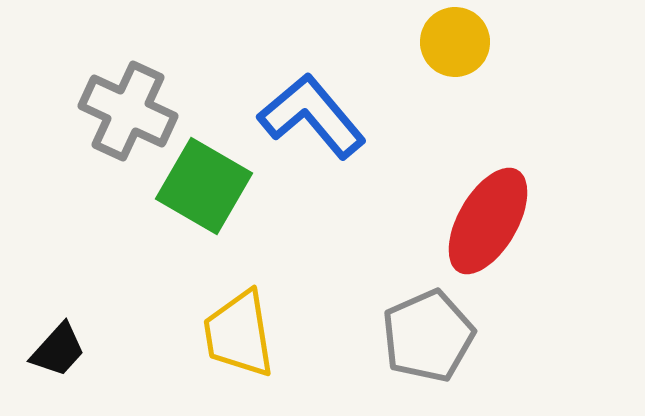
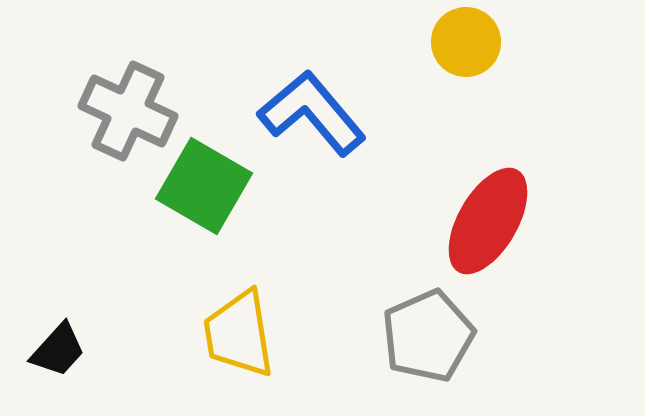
yellow circle: moved 11 px right
blue L-shape: moved 3 px up
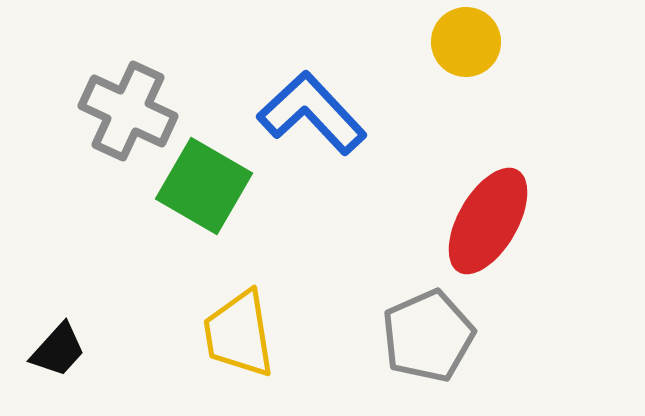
blue L-shape: rotated 3 degrees counterclockwise
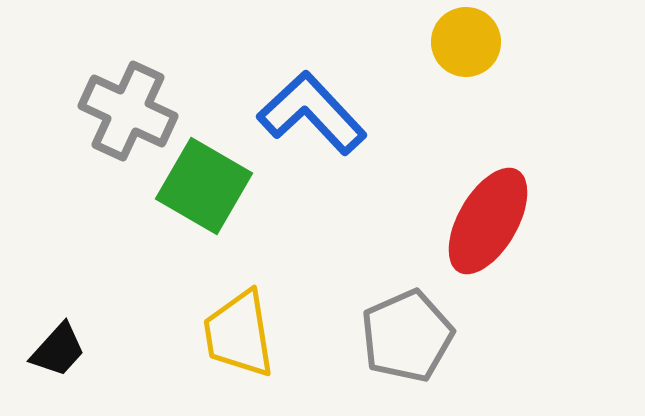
gray pentagon: moved 21 px left
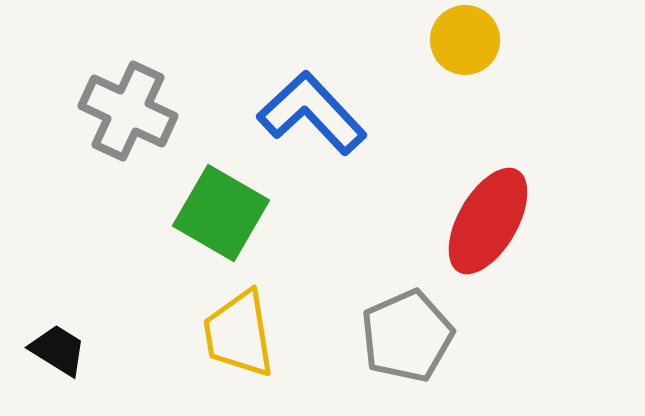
yellow circle: moved 1 px left, 2 px up
green square: moved 17 px right, 27 px down
black trapezoid: rotated 100 degrees counterclockwise
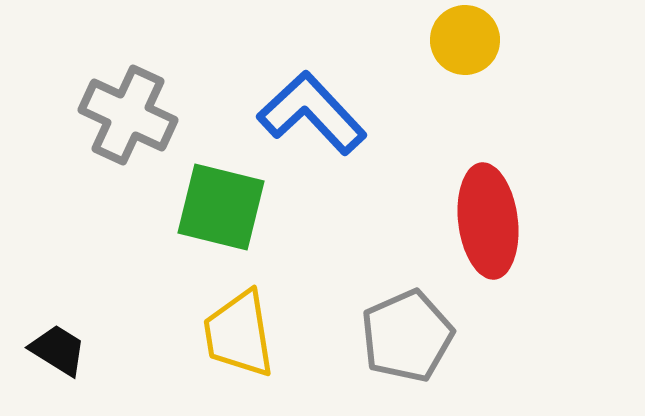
gray cross: moved 4 px down
green square: moved 6 px up; rotated 16 degrees counterclockwise
red ellipse: rotated 37 degrees counterclockwise
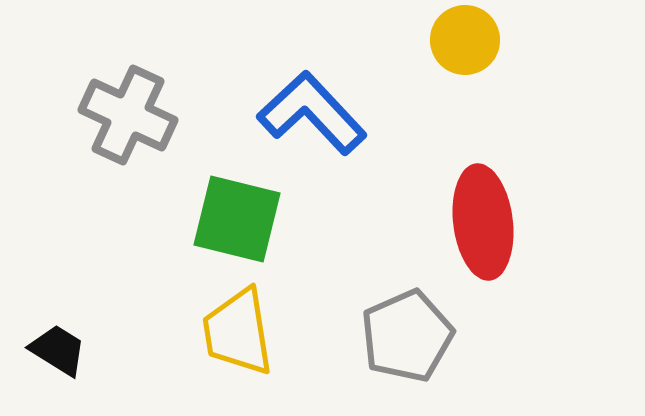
green square: moved 16 px right, 12 px down
red ellipse: moved 5 px left, 1 px down
yellow trapezoid: moved 1 px left, 2 px up
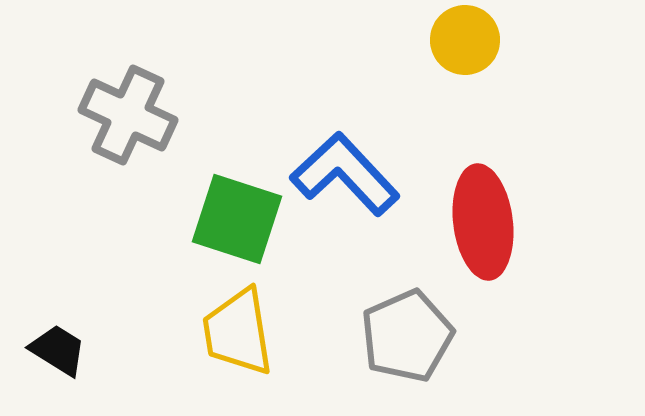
blue L-shape: moved 33 px right, 61 px down
green square: rotated 4 degrees clockwise
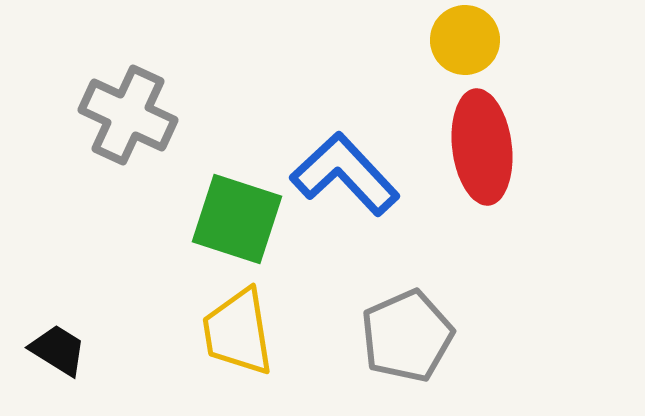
red ellipse: moved 1 px left, 75 px up
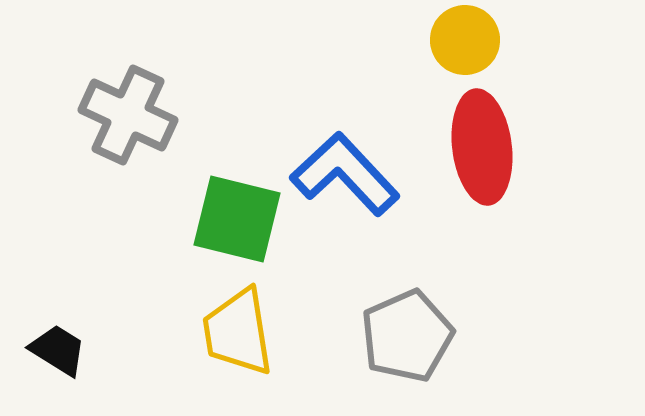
green square: rotated 4 degrees counterclockwise
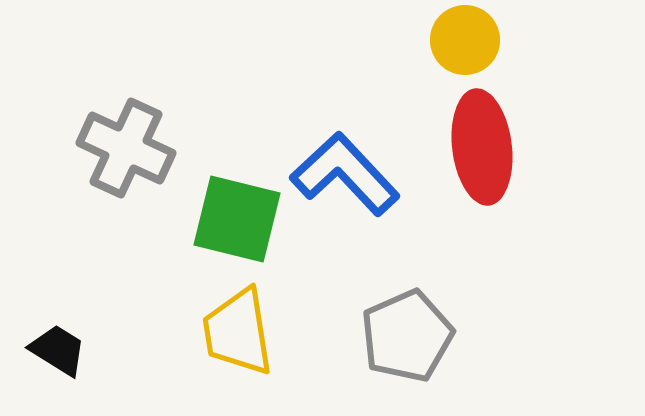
gray cross: moved 2 px left, 33 px down
